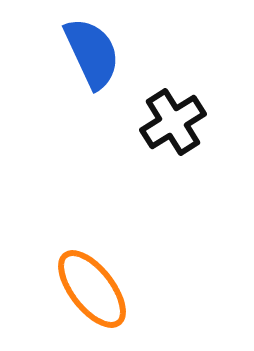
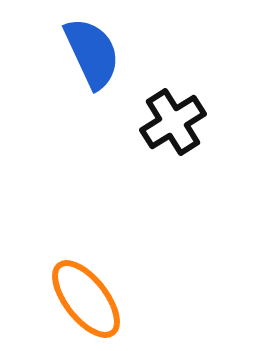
orange ellipse: moved 6 px left, 10 px down
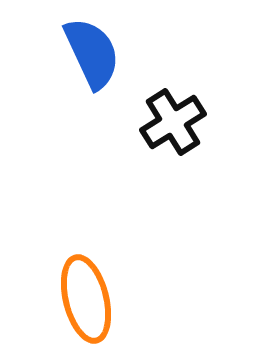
orange ellipse: rotated 24 degrees clockwise
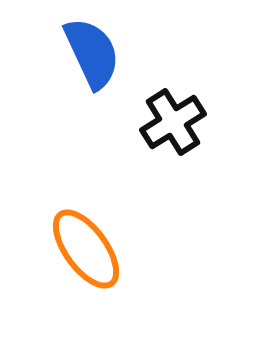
orange ellipse: moved 50 px up; rotated 22 degrees counterclockwise
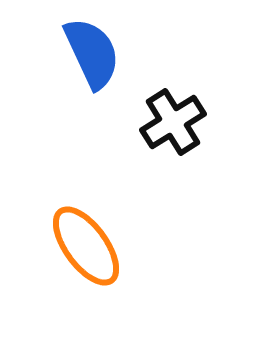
orange ellipse: moved 3 px up
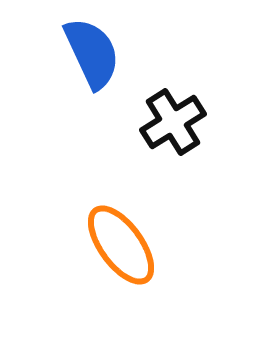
orange ellipse: moved 35 px right, 1 px up
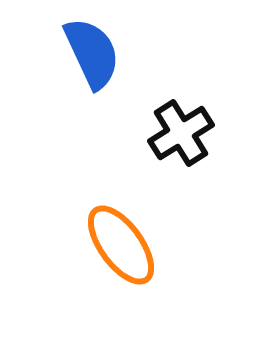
black cross: moved 8 px right, 11 px down
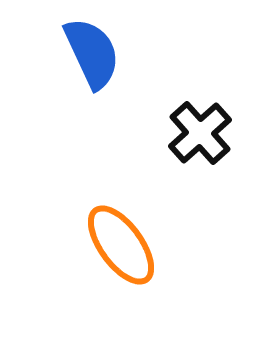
black cross: moved 19 px right; rotated 10 degrees counterclockwise
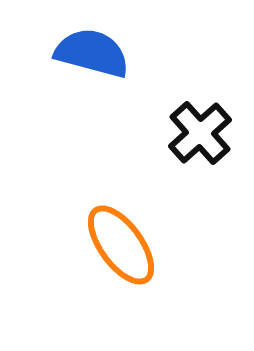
blue semicircle: rotated 50 degrees counterclockwise
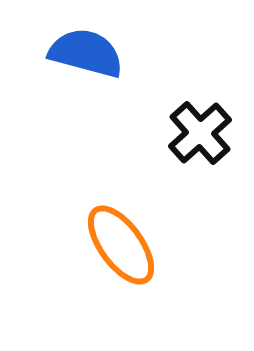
blue semicircle: moved 6 px left
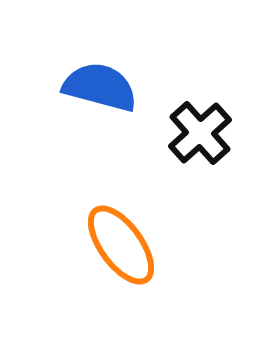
blue semicircle: moved 14 px right, 34 px down
